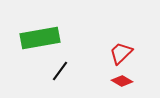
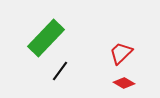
green rectangle: moved 6 px right; rotated 36 degrees counterclockwise
red diamond: moved 2 px right, 2 px down
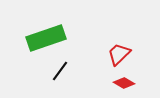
green rectangle: rotated 27 degrees clockwise
red trapezoid: moved 2 px left, 1 px down
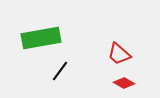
green rectangle: moved 5 px left; rotated 9 degrees clockwise
red trapezoid: rotated 95 degrees counterclockwise
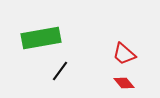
red trapezoid: moved 5 px right
red diamond: rotated 20 degrees clockwise
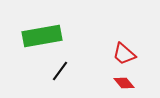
green rectangle: moved 1 px right, 2 px up
